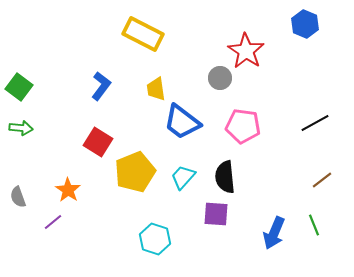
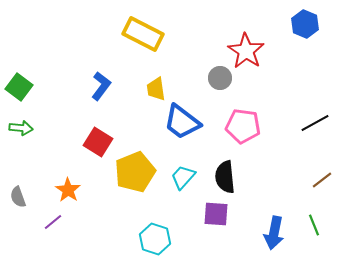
blue arrow: rotated 12 degrees counterclockwise
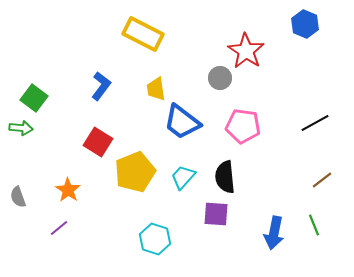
green square: moved 15 px right, 11 px down
purple line: moved 6 px right, 6 px down
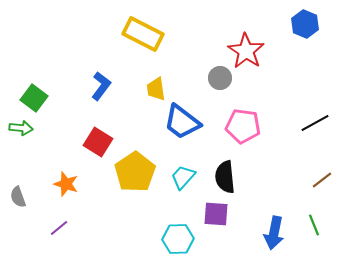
yellow pentagon: rotated 12 degrees counterclockwise
orange star: moved 2 px left, 6 px up; rotated 15 degrees counterclockwise
cyan hexagon: moved 23 px right; rotated 20 degrees counterclockwise
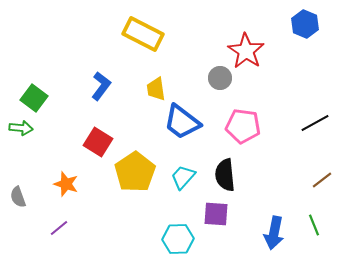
black semicircle: moved 2 px up
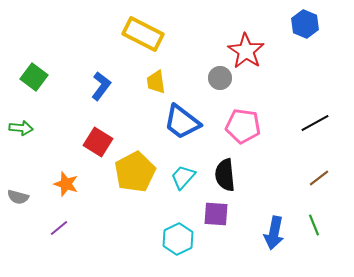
yellow trapezoid: moved 7 px up
green square: moved 21 px up
yellow pentagon: rotated 6 degrees clockwise
brown line: moved 3 px left, 2 px up
gray semicircle: rotated 55 degrees counterclockwise
cyan hexagon: rotated 24 degrees counterclockwise
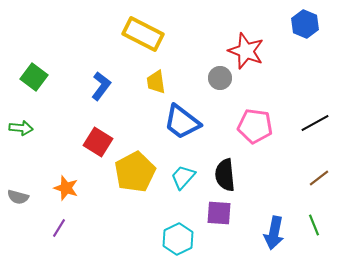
red star: rotated 12 degrees counterclockwise
pink pentagon: moved 12 px right
orange star: moved 4 px down
purple square: moved 3 px right, 1 px up
purple line: rotated 18 degrees counterclockwise
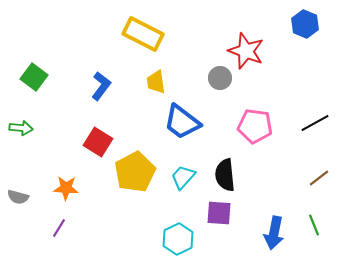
orange star: rotated 15 degrees counterclockwise
